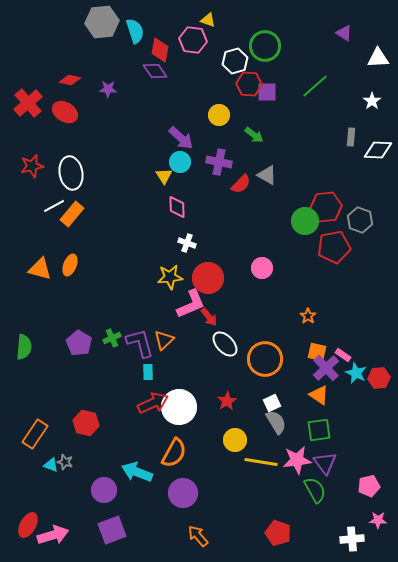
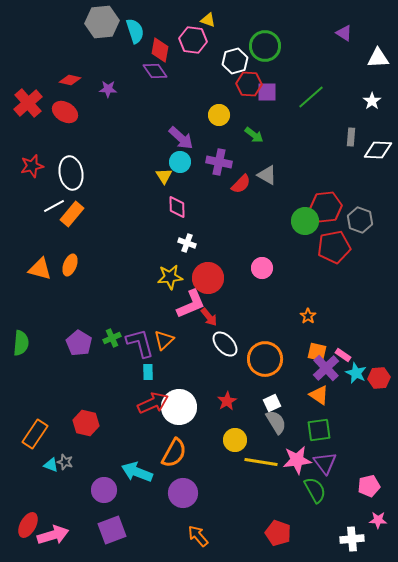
green line at (315, 86): moved 4 px left, 11 px down
green semicircle at (24, 347): moved 3 px left, 4 px up
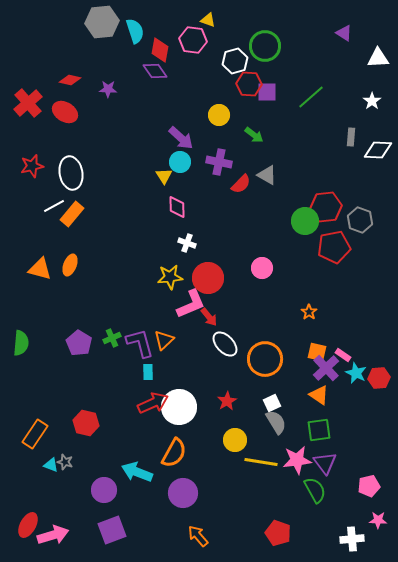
orange star at (308, 316): moved 1 px right, 4 px up
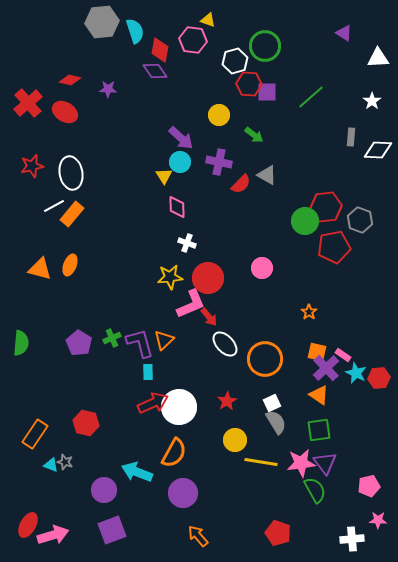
pink star at (297, 460): moved 4 px right, 3 px down
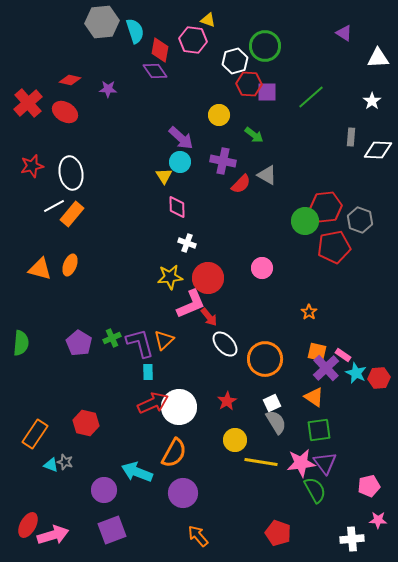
purple cross at (219, 162): moved 4 px right, 1 px up
orange triangle at (319, 395): moved 5 px left, 2 px down
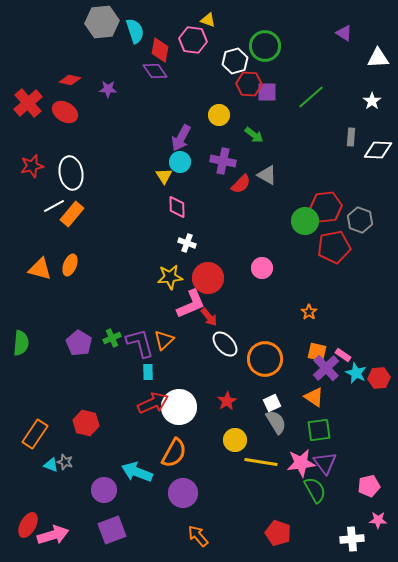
purple arrow at (181, 138): rotated 76 degrees clockwise
